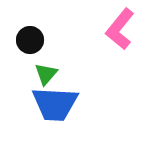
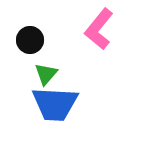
pink L-shape: moved 21 px left
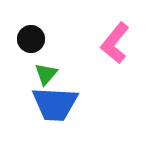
pink L-shape: moved 16 px right, 14 px down
black circle: moved 1 px right, 1 px up
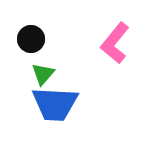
green triangle: moved 3 px left
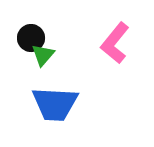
black circle: moved 1 px up
green triangle: moved 19 px up
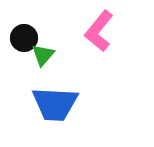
black circle: moved 7 px left
pink L-shape: moved 16 px left, 12 px up
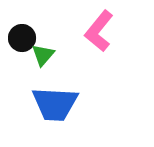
black circle: moved 2 px left
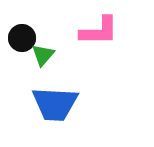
pink L-shape: rotated 129 degrees counterclockwise
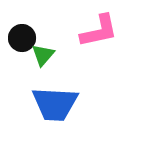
pink L-shape: rotated 12 degrees counterclockwise
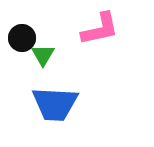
pink L-shape: moved 1 px right, 2 px up
green triangle: rotated 10 degrees counterclockwise
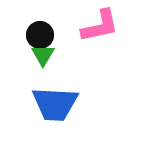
pink L-shape: moved 3 px up
black circle: moved 18 px right, 3 px up
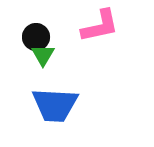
black circle: moved 4 px left, 2 px down
blue trapezoid: moved 1 px down
